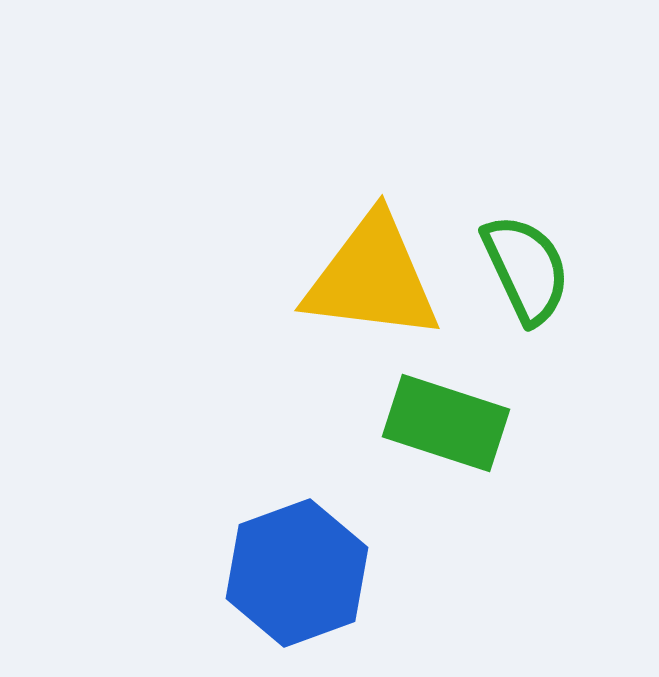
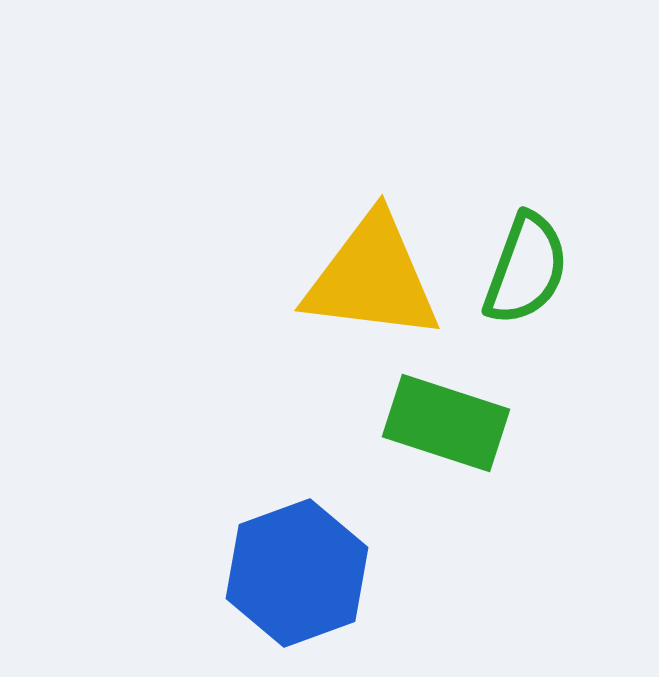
green semicircle: rotated 45 degrees clockwise
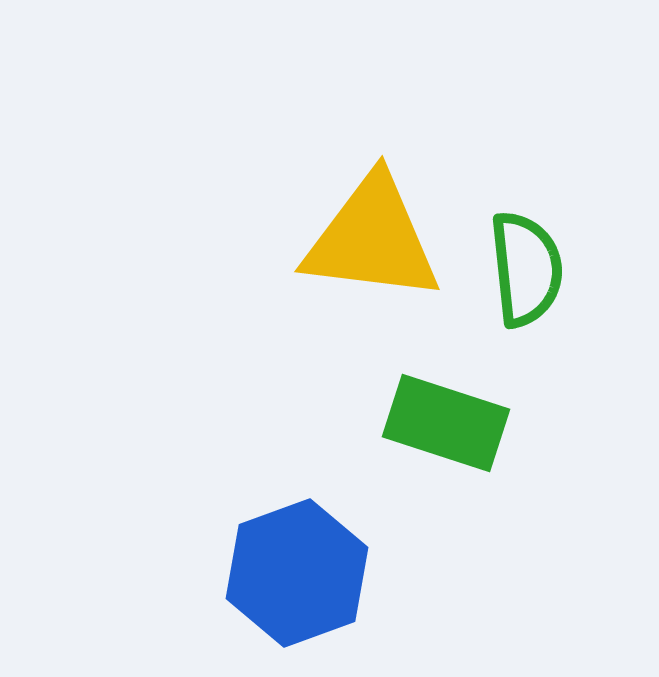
green semicircle: rotated 26 degrees counterclockwise
yellow triangle: moved 39 px up
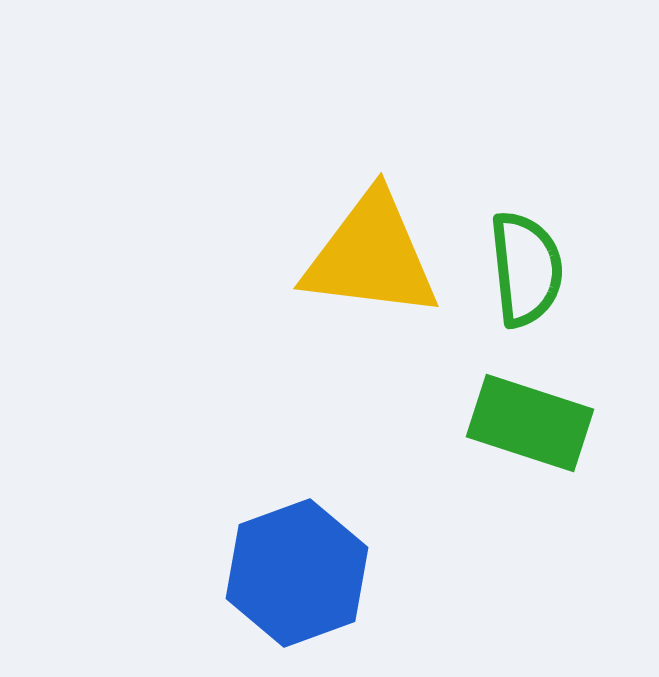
yellow triangle: moved 1 px left, 17 px down
green rectangle: moved 84 px right
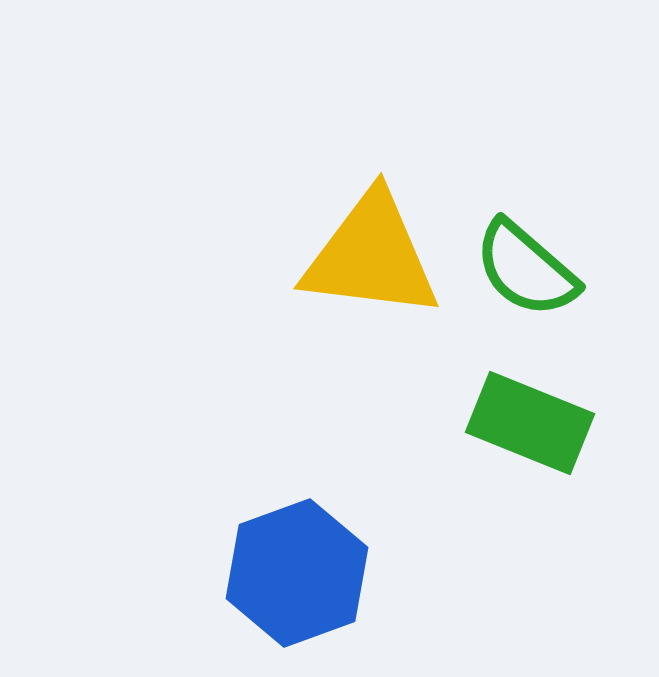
green semicircle: rotated 137 degrees clockwise
green rectangle: rotated 4 degrees clockwise
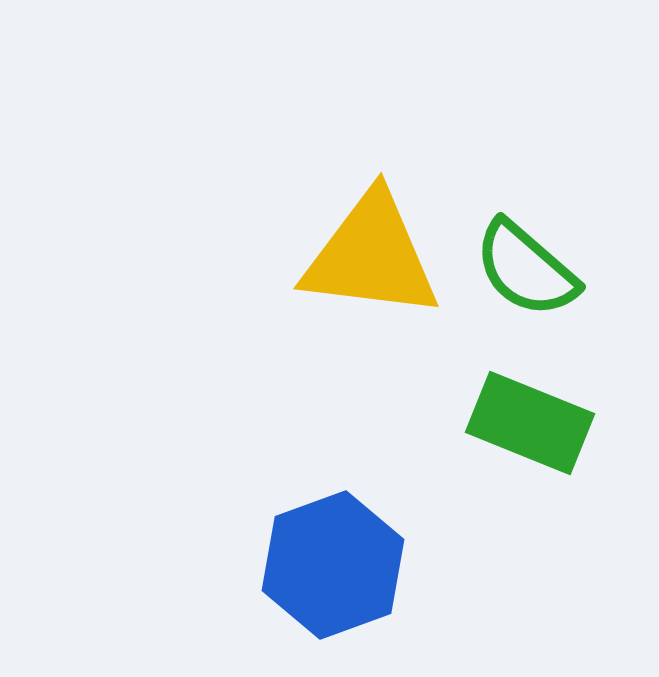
blue hexagon: moved 36 px right, 8 px up
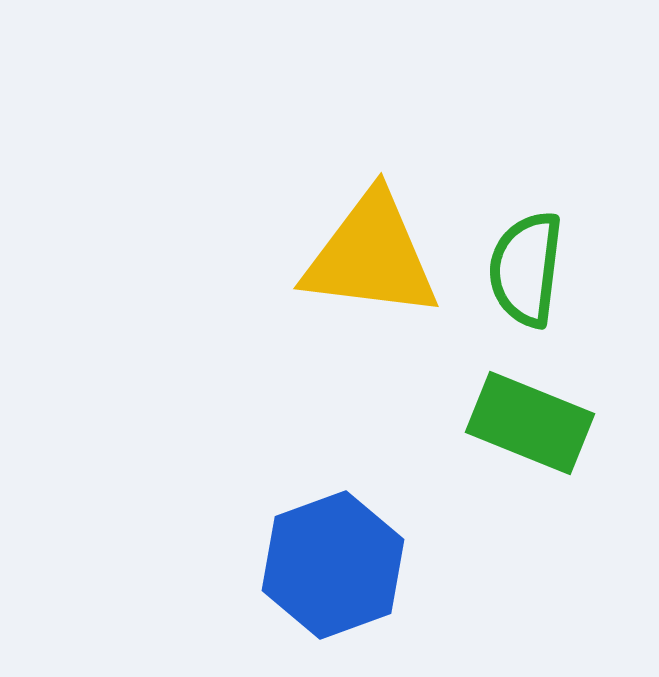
green semicircle: rotated 56 degrees clockwise
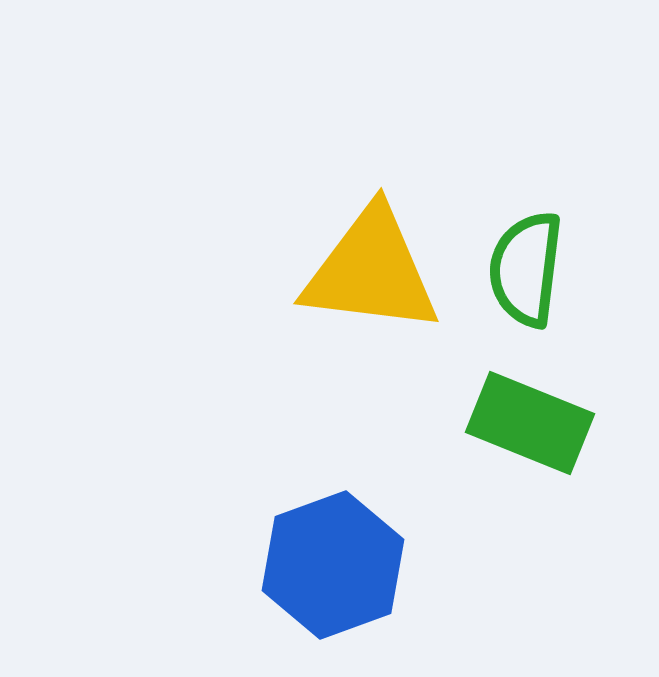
yellow triangle: moved 15 px down
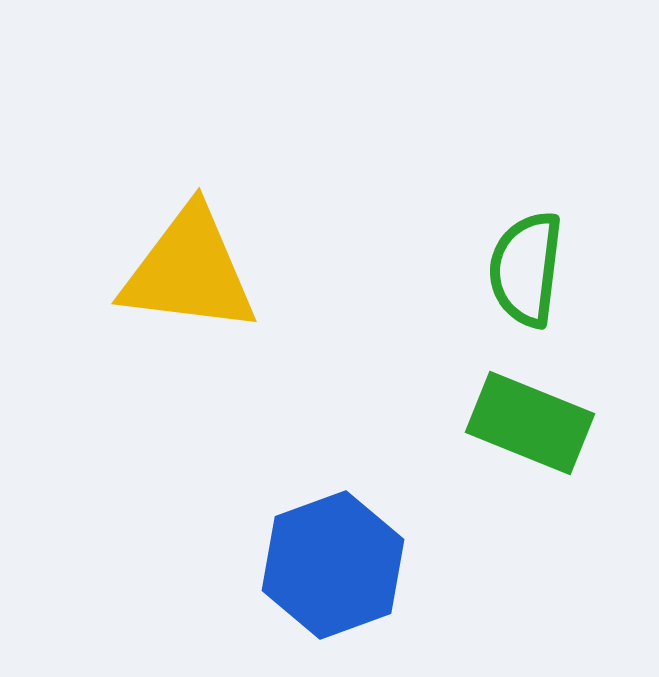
yellow triangle: moved 182 px left
